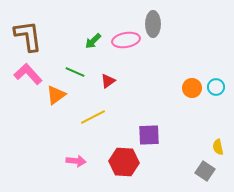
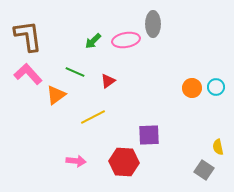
gray square: moved 1 px left, 1 px up
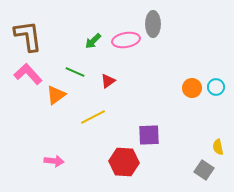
pink arrow: moved 22 px left
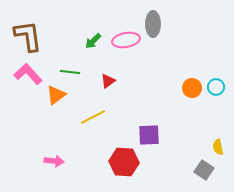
green line: moved 5 px left; rotated 18 degrees counterclockwise
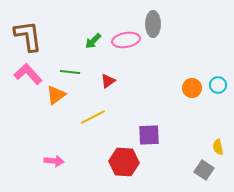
cyan circle: moved 2 px right, 2 px up
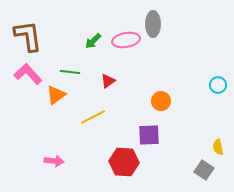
orange circle: moved 31 px left, 13 px down
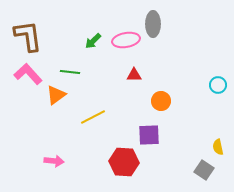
red triangle: moved 26 px right, 6 px up; rotated 35 degrees clockwise
